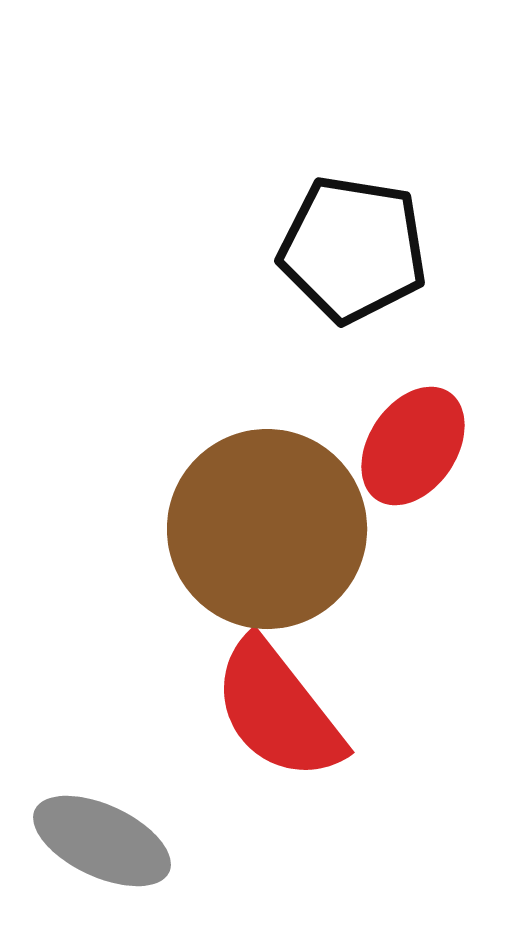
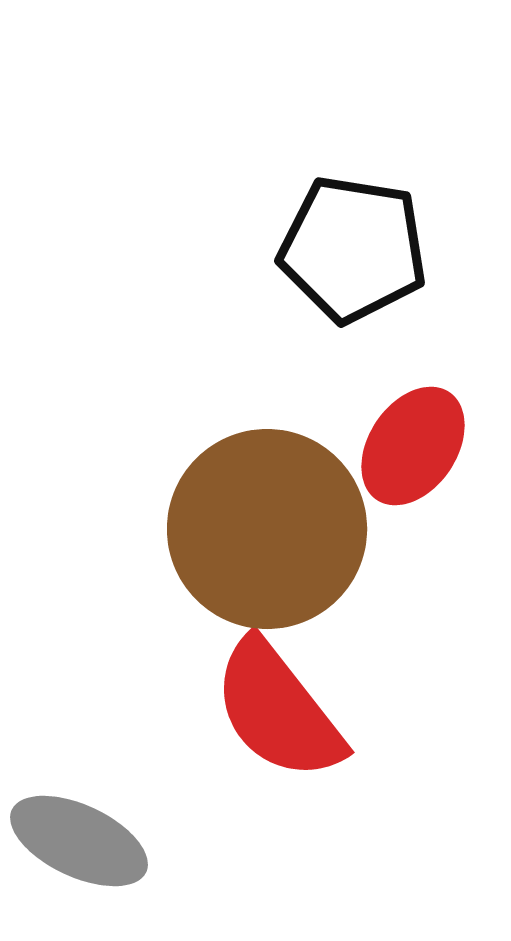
gray ellipse: moved 23 px left
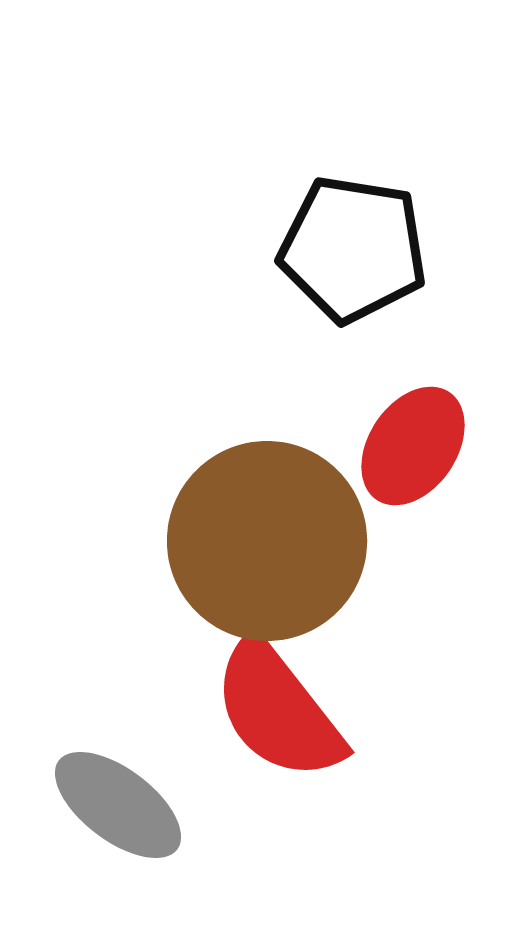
brown circle: moved 12 px down
gray ellipse: moved 39 px right, 36 px up; rotated 12 degrees clockwise
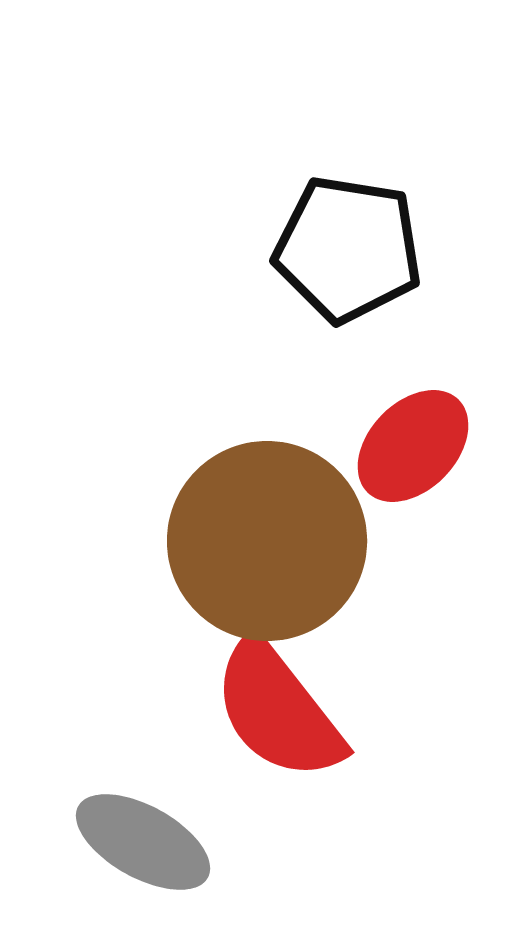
black pentagon: moved 5 px left
red ellipse: rotated 10 degrees clockwise
gray ellipse: moved 25 px right, 37 px down; rotated 8 degrees counterclockwise
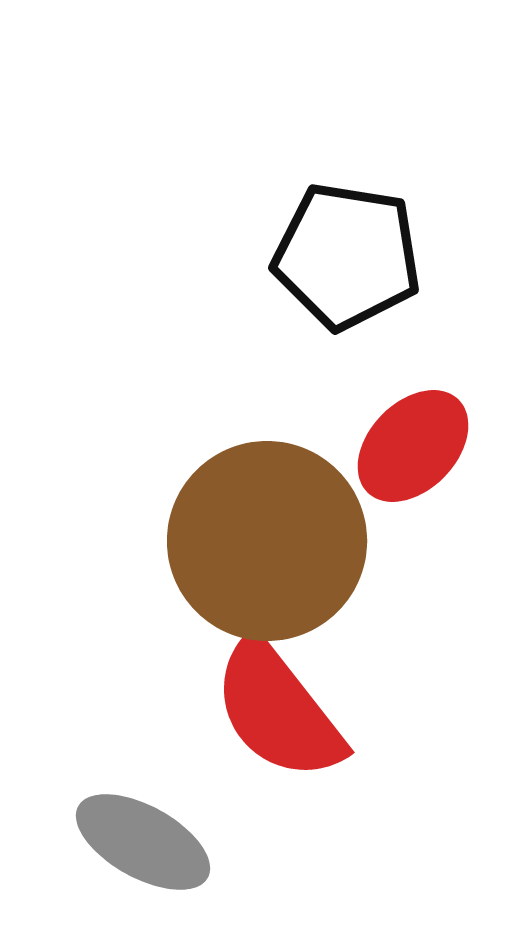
black pentagon: moved 1 px left, 7 px down
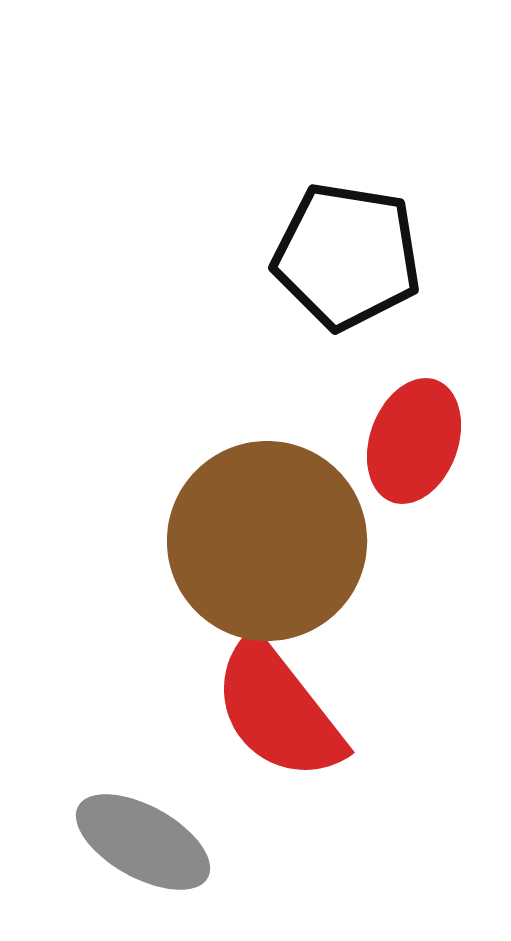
red ellipse: moved 1 px right, 5 px up; rotated 24 degrees counterclockwise
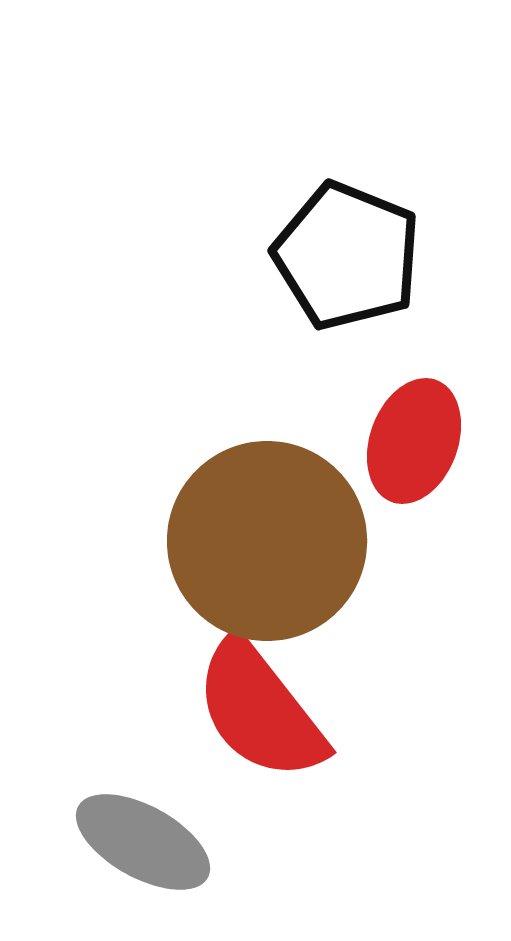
black pentagon: rotated 13 degrees clockwise
red semicircle: moved 18 px left
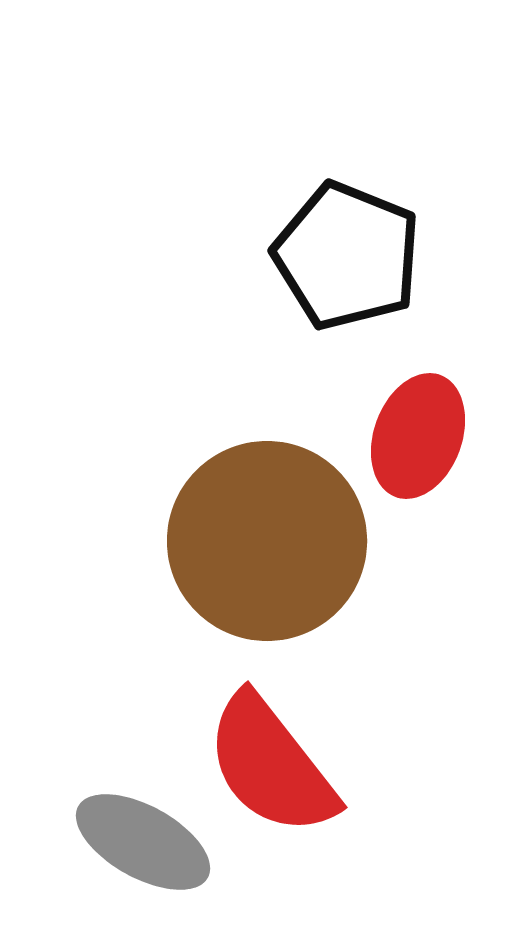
red ellipse: moved 4 px right, 5 px up
red semicircle: moved 11 px right, 55 px down
